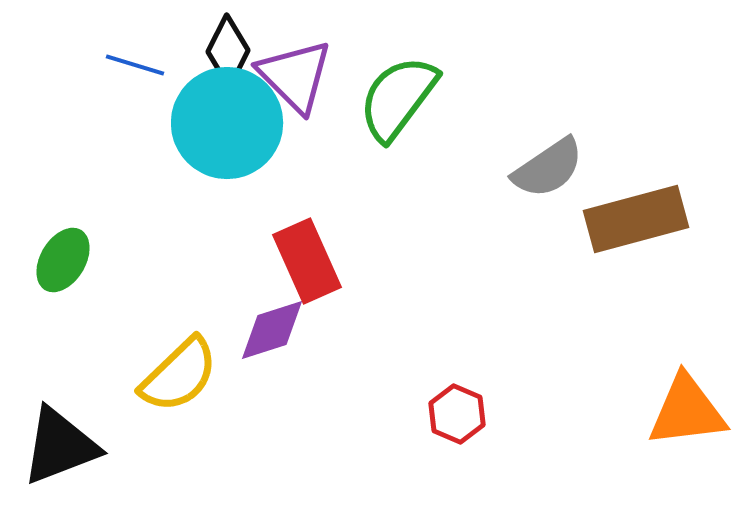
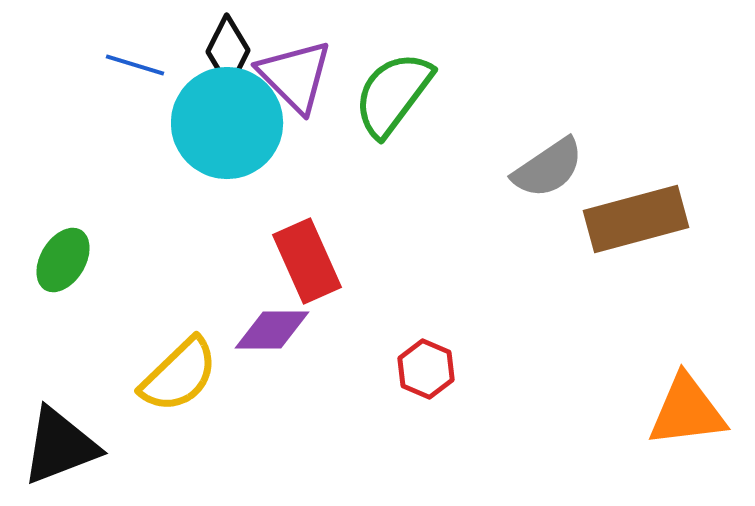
green semicircle: moved 5 px left, 4 px up
purple diamond: rotated 18 degrees clockwise
red hexagon: moved 31 px left, 45 px up
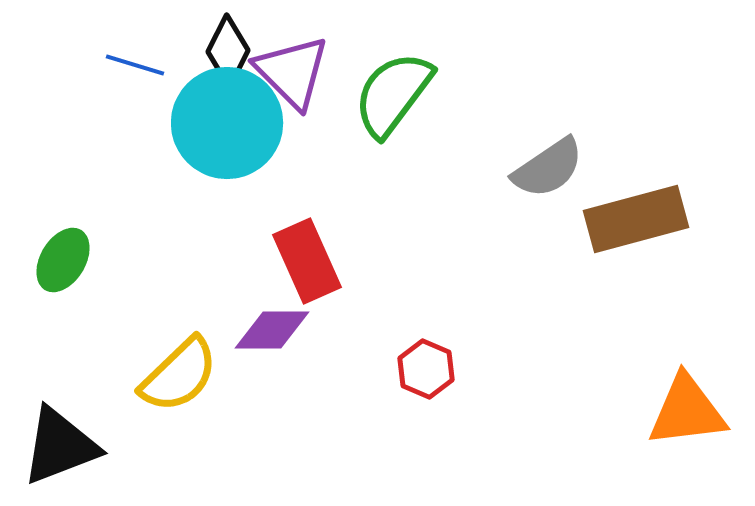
purple triangle: moved 3 px left, 4 px up
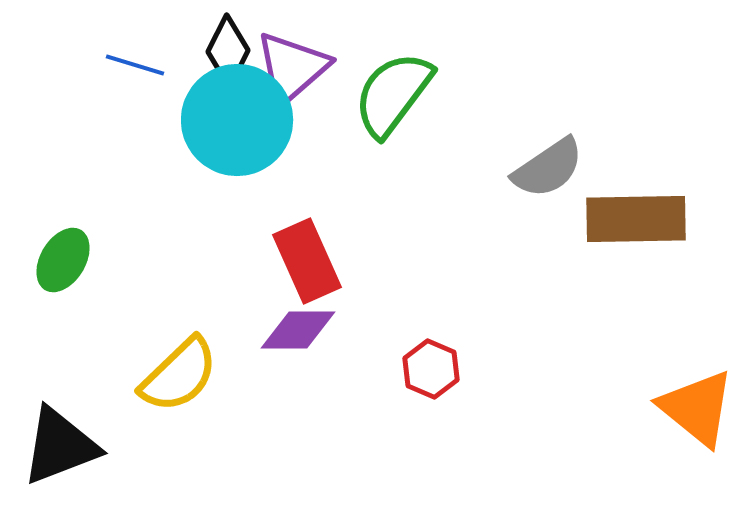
purple triangle: moved 4 px up; rotated 34 degrees clockwise
cyan circle: moved 10 px right, 3 px up
brown rectangle: rotated 14 degrees clockwise
purple diamond: moved 26 px right
red hexagon: moved 5 px right
orange triangle: moved 10 px right, 3 px up; rotated 46 degrees clockwise
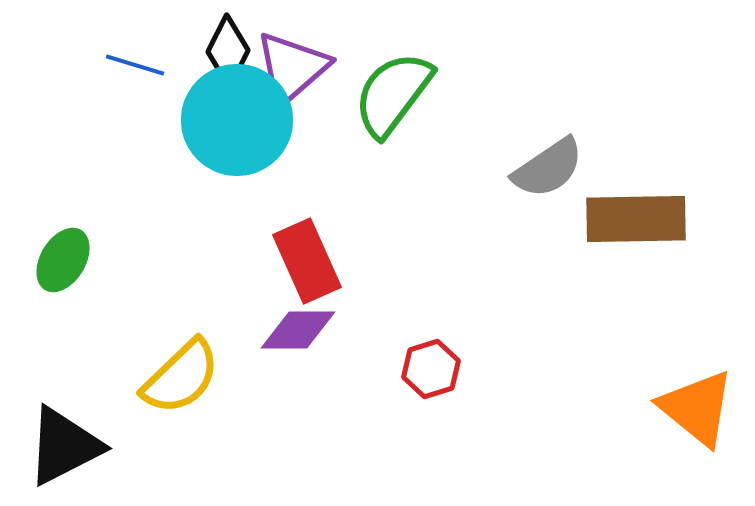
red hexagon: rotated 20 degrees clockwise
yellow semicircle: moved 2 px right, 2 px down
black triangle: moved 4 px right; rotated 6 degrees counterclockwise
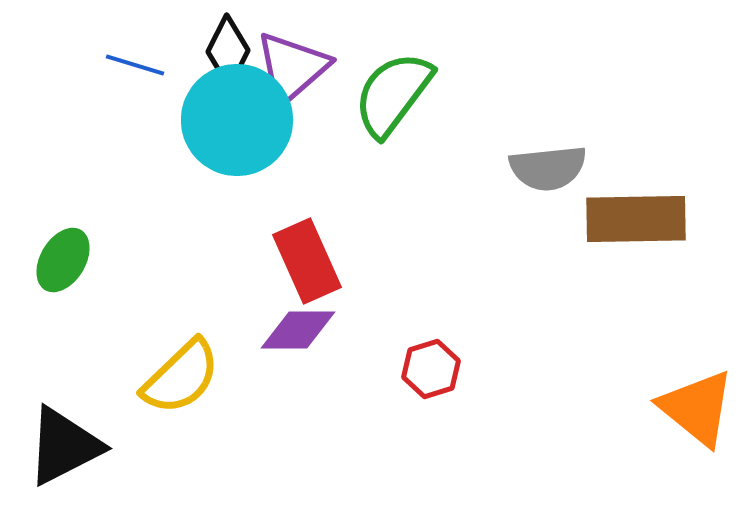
gray semicircle: rotated 28 degrees clockwise
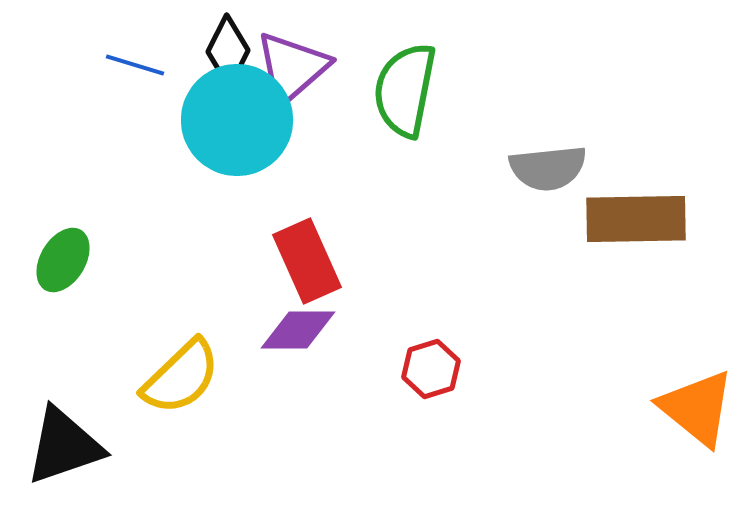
green semicircle: moved 12 px right, 4 px up; rotated 26 degrees counterclockwise
black triangle: rotated 8 degrees clockwise
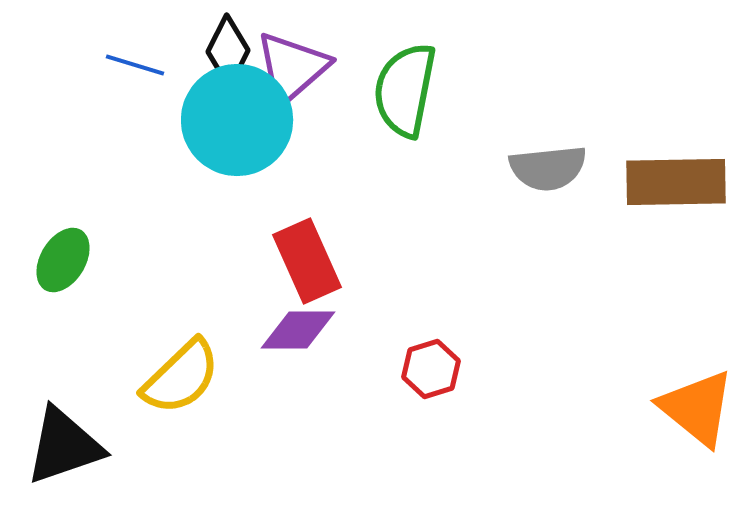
brown rectangle: moved 40 px right, 37 px up
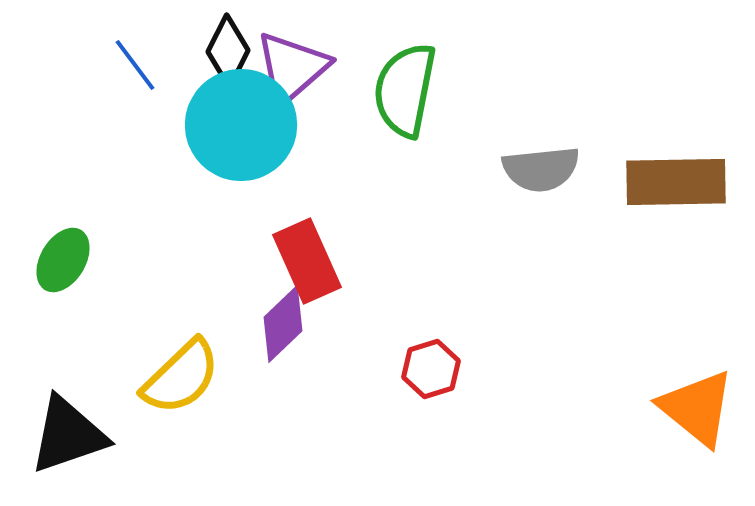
blue line: rotated 36 degrees clockwise
cyan circle: moved 4 px right, 5 px down
gray semicircle: moved 7 px left, 1 px down
purple diamond: moved 15 px left, 6 px up; rotated 44 degrees counterclockwise
black triangle: moved 4 px right, 11 px up
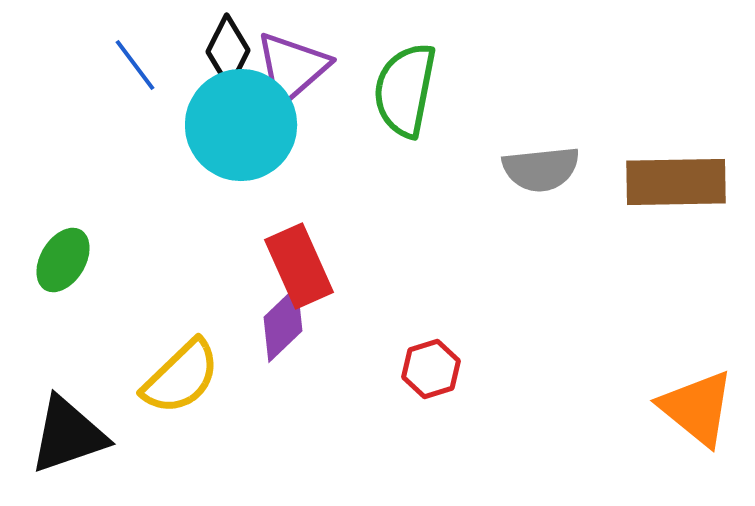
red rectangle: moved 8 px left, 5 px down
